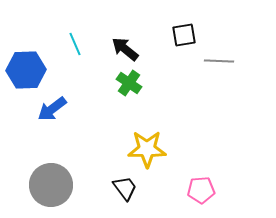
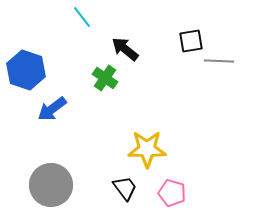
black square: moved 7 px right, 6 px down
cyan line: moved 7 px right, 27 px up; rotated 15 degrees counterclockwise
blue hexagon: rotated 21 degrees clockwise
green cross: moved 24 px left, 5 px up
pink pentagon: moved 29 px left, 3 px down; rotated 20 degrees clockwise
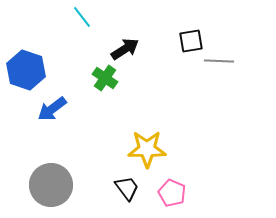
black arrow: rotated 108 degrees clockwise
black trapezoid: moved 2 px right
pink pentagon: rotated 8 degrees clockwise
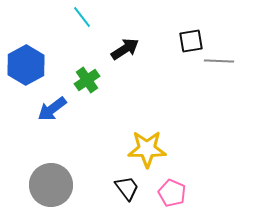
blue hexagon: moved 5 px up; rotated 12 degrees clockwise
green cross: moved 18 px left, 2 px down; rotated 20 degrees clockwise
